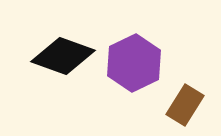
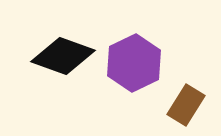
brown rectangle: moved 1 px right
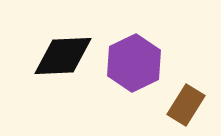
black diamond: rotated 22 degrees counterclockwise
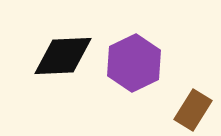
brown rectangle: moved 7 px right, 5 px down
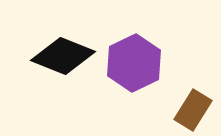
black diamond: rotated 24 degrees clockwise
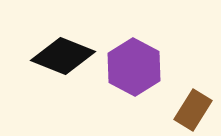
purple hexagon: moved 4 px down; rotated 6 degrees counterclockwise
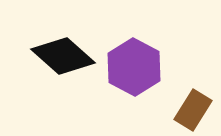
black diamond: rotated 20 degrees clockwise
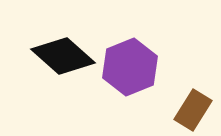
purple hexagon: moved 4 px left; rotated 10 degrees clockwise
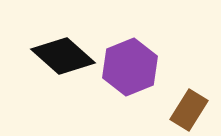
brown rectangle: moved 4 px left
